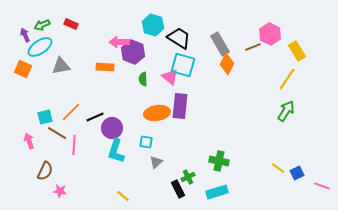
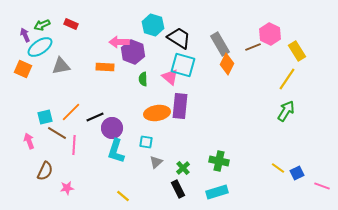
green cross at (188, 177): moved 5 px left, 9 px up; rotated 16 degrees counterclockwise
pink star at (60, 191): moved 7 px right, 3 px up; rotated 16 degrees counterclockwise
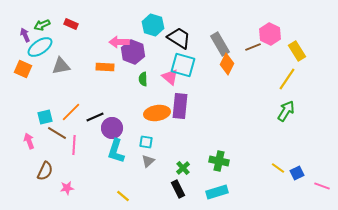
gray triangle at (156, 162): moved 8 px left, 1 px up
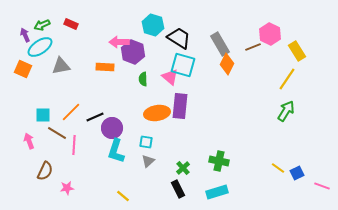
cyan square at (45, 117): moved 2 px left, 2 px up; rotated 14 degrees clockwise
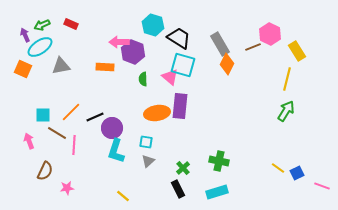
yellow line at (287, 79): rotated 20 degrees counterclockwise
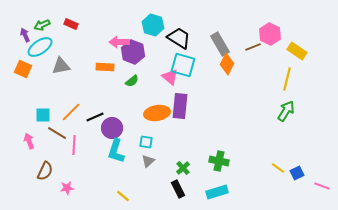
yellow rectangle at (297, 51): rotated 24 degrees counterclockwise
green semicircle at (143, 79): moved 11 px left, 2 px down; rotated 128 degrees counterclockwise
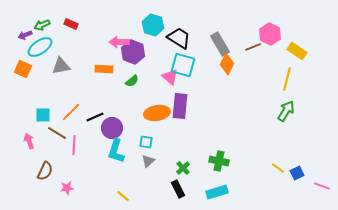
purple arrow at (25, 35): rotated 88 degrees counterclockwise
orange rectangle at (105, 67): moved 1 px left, 2 px down
